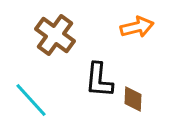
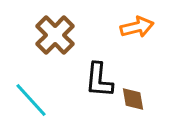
brown cross: rotated 9 degrees clockwise
brown diamond: rotated 12 degrees counterclockwise
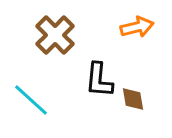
cyan line: rotated 6 degrees counterclockwise
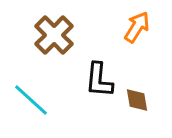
orange arrow: rotated 44 degrees counterclockwise
brown cross: moved 1 px left
brown diamond: moved 4 px right, 1 px down
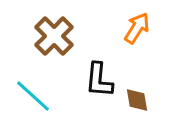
orange arrow: moved 1 px down
brown cross: moved 1 px down
cyan line: moved 2 px right, 4 px up
